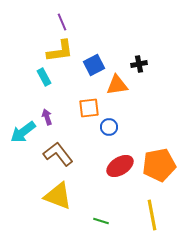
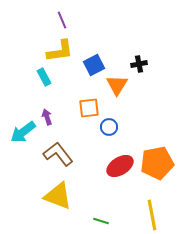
purple line: moved 2 px up
orange triangle: rotated 50 degrees counterclockwise
orange pentagon: moved 2 px left, 2 px up
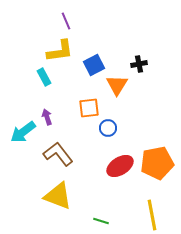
purple line: moved 4 px right, 1 px down
blue circle: moved 1 px left, 1 px down
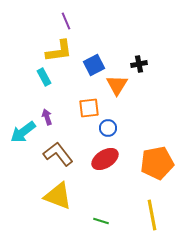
yellow L-shape: moved 1 px left
red ellipse: moved 15 px left, 7 px up
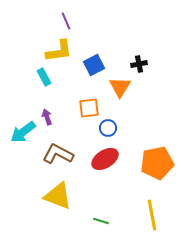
orange triangle: moved 3 px right, 2 px down
brown L-shape: rotated 24 degrees counterclockwise
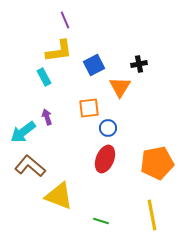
purple line: moved 1 px left, 1 px up
brown L-shape: moved 28 px left, 12 px down; rotated 12 degrees clockwise
red ellipse: rotated 36 degrees counterclockwise
yellow triangle: moved 1 px right
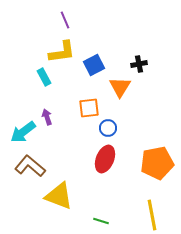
yellow L-shape: moved 3 px right, 1 px down
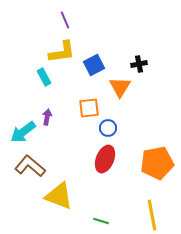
purple arrow: rotated 28 degrees clockwise
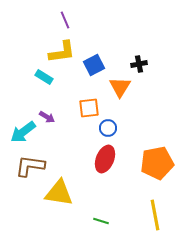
cyan rectangle: rotated 30 degrees counterclockwise
purple arrow: rotated 112 degrees clockwise
brown L-shape: rotated 32 degrees counterclockwise
yellow triangle: moved 3 px up; rotated 12 degrees counterclockwise
yellow line: moved 3 px right
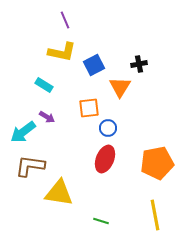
yellow L-shape: rotated 20 degrees clockwise
cyan rectangle: moved 8 px down
